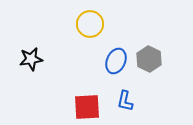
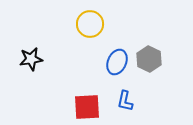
blue ellipse: moved 1 px right, 1 px down
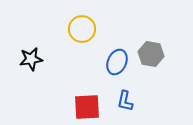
yellow circle: moved 8 px left, 5 px down
gray hexagon: moved 2 px right, 5 px up; rotated 15 degrees counterclockwise
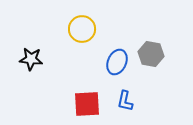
black star: rotated 15 degrees clockwise
red square: moved 3 px up
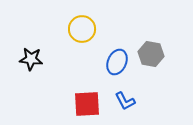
blue L-shape: rotated 40 degrees counterclockwise
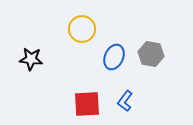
blue ellipse: moved 3 px left, 5 px up
blue L-shape: rotated 65 degrees clockwise
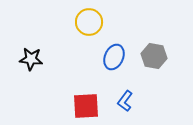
yellow circle: moved 7 px right, 7 px up
gray hexagon: moved 3 px right, 2 px down
red square: moved 1 px left, 2 px down
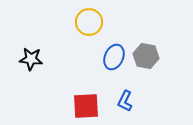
gray hexagon: moved 8 px left
blue L-shape: rotated 10 degrees counterclockwise
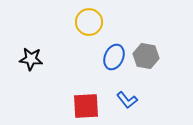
blue L-shape: moved 2 px right, 1 px up; rotated 65 degrees counterclockwise
